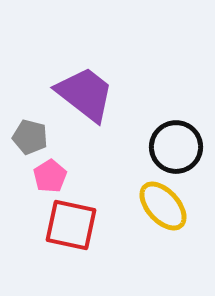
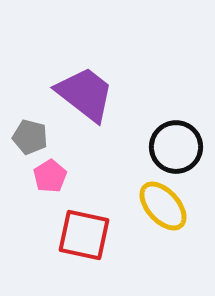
red square: moved 13 px right, 10 px down
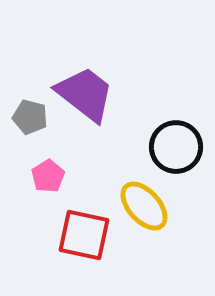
gray pentagon: moved 20 px up
pink pentagon: moved 2 px left
yellow ellipse: moved 19 px left
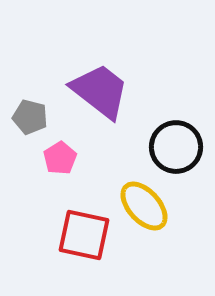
purple trapezoid: moved 15 px right, 3 px up
pink pentagon: moved 12 px right, 18 px up
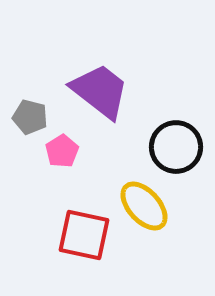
pink pentagon: moved 2 px right, 7 px up
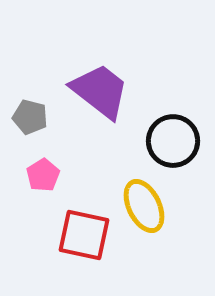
black circle: moved 3 px left, 6 px up
pink pentagon: moved 19 px left, 24 px down
yellow ellipse: rotated 16 degrees clockwise
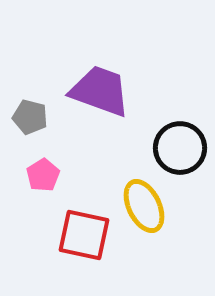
purple trapezoid: rotated 18 degrees counterclockwise
black circle: moved 7 px right, 7 px down
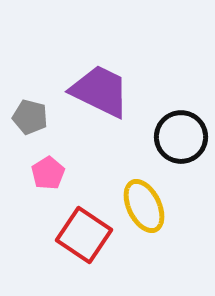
purple trapezoid: rotated 6 degrees clockwise
black circle: moved 1 px right, 11 px up
pink pentagon: moved 5 px right, 2 px up
red square: rotated 22 degrees clockwise
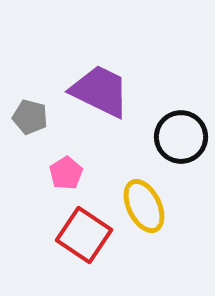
pink pentagon: moved 18 px right
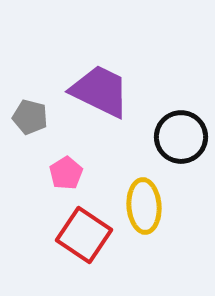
yellow ellipse: rotated 22 degrees clockwise
